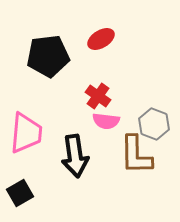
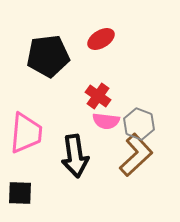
gray hexagon: moved 15 px left
brown L-shape: rotated 132 degrees counterclockwise
black square: rotated 32 degrees clockwise
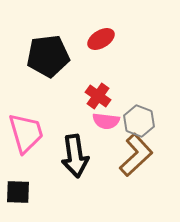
gray hexagon: moved 3 px up
pink trapezoid: rotated 21 degrees counterclockwise
black square: moved 2 px left, 1 px up
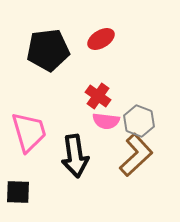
black pentagon: moved 6 px up
pink trapezoid: moved 3 px right, 1 px up
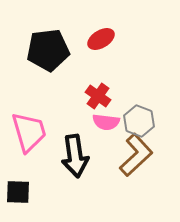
pink semicircle: moved 1 px down
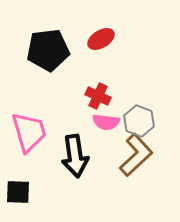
red cross: rotated 10 degrees counterclockwise
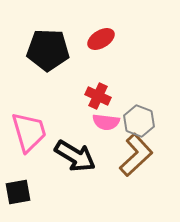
black pentagon: rotated 9 degrees clockwise
black arrow: rotated 51 degrees counterclockwise
black square: rotated 12 degrees counterclockwise
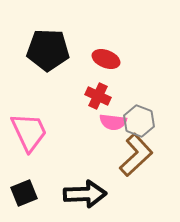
red ellipse: moved 5 px right, 20 px down; rotated 52 degrees clockwise
pink semicircle: moved 7 px right
pink trapezoid: rotated 9 degrees counterclockwise
black arrow: moved 10 px right, 38 px down; rotated 33 degrees counterclockwise
black square: moved 6 px right, 1 px down; rotated 12 degrees counterclockwise
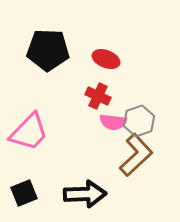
gray hexagon: rotated 20 degrees clockwise
pink trapezoid: rotated 69 degrees clockwise
